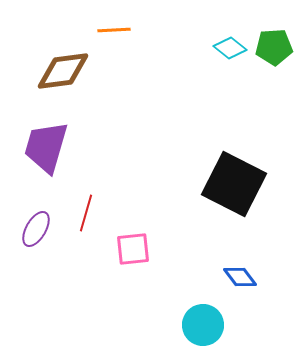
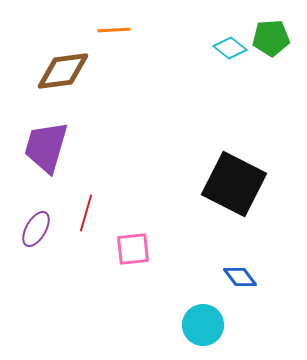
green pentagon: moved 3 px left, 9 px up
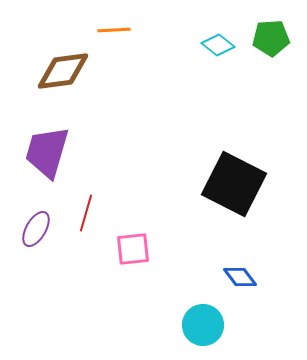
cyan diamond: moved 12 px left, 3 px up
purple trapezoid: moved 1 px right, 5 px down
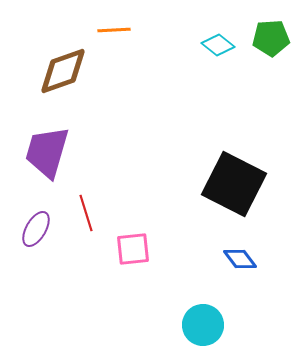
brown diamond: rotated 12 degrees counterclockwise
red line: rotated 33 degrees counterclockwise
blue diamond: moved 18 px up
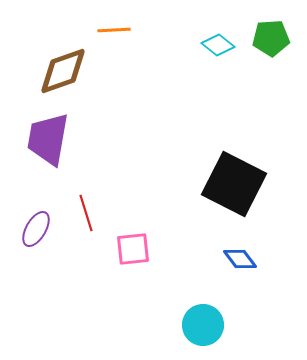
purple trapezoid: moved 1 px right, 13 px up; rotated 6 degrees counterclockwise
